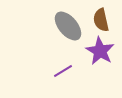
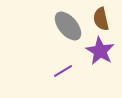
brown semicircle: moved 1 px up
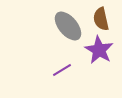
purple star: moved 1 px left, 1 px up
purple line: moved 1 px left, 1 px up
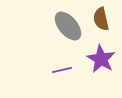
purple star: moved 2 px right, 9 px down
purple line: rotated 18 degrees clockwise
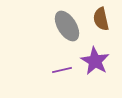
gray ellipse: moved 1 px left; rotated 8 degrees clockwise
purple star: moved 6 px left, 2 px down
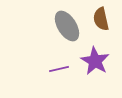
purple line: moved 3 px left, 1 px up
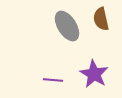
purple star: moved 1 px left, 13 px down
purple line: moved 6 px left, 11 px down; rotated 18 degrees clockwise
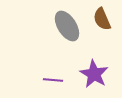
brown semicircle: moved 1 px right; rotated 10 degrees counterclockwise
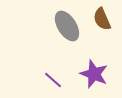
purple star: rotated 8 degrees counterclockwise
purple line: rotated 36 degrees clockwise
